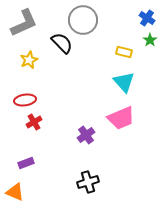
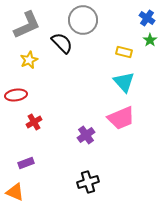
gray L-shape: moved 3 px right, 2 px down
red ellipse: moved 9 px left, 5 px up
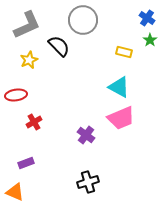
black semicircle: moved 3 px left, 3 px down
cyan triangle: moved 5 px left, 5 px down; rotated 20 degrees counterclockwise
purple cross: rotated 18 degrees counterclockwise
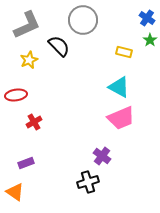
purple cross: moved 16 px right, 21 px down
orange triangle: rotated 12 degrees clockwise
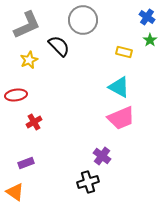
blue cross: moved 1 px up
